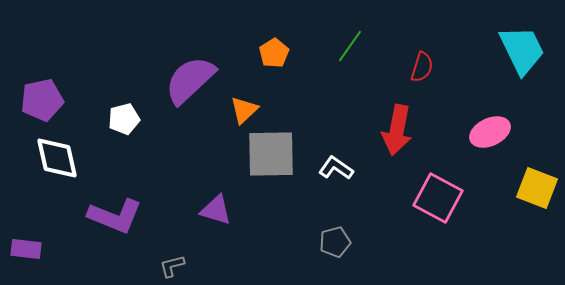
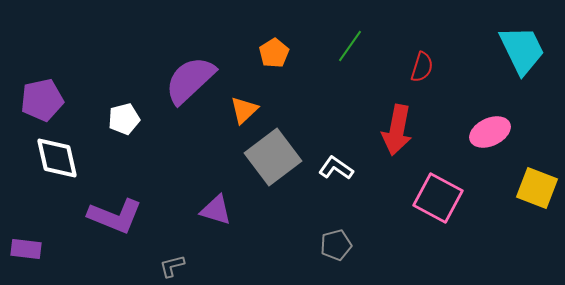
gray square: moved 2 px right, 3 px down; rotated 36 degrees counterclockwise
gray pentagon: moved 1 px right, 3 px down
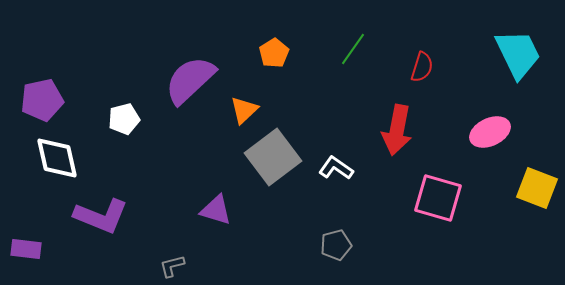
green line: moved 3 px right, 3 px down
cyan trapezoid: moved 4 px left, 4 px down
pink square: rotated 12 degrees counterclockwise
purple L-shape: moved 14 px left
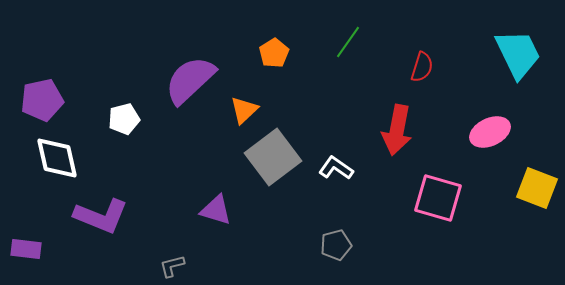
green line: moved 5 px left, 7 px up
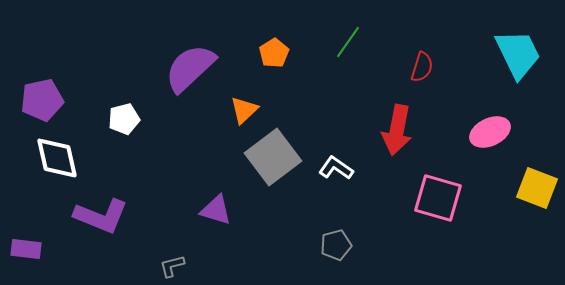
purple semicircle: moved 12 px up
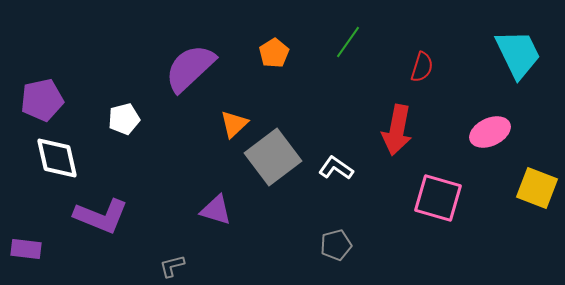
orange triangle: moved 10 px left, 14 px down
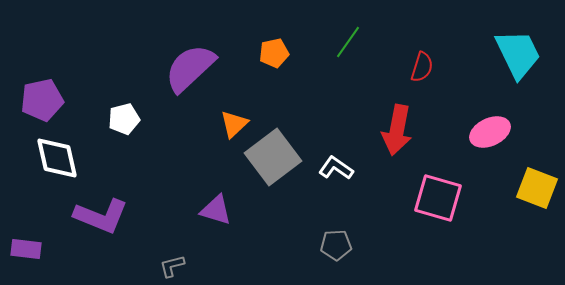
orange pentagon: rotated 20 degrees clockwise
gray pentagon: rotated 12 degrees clockwise
